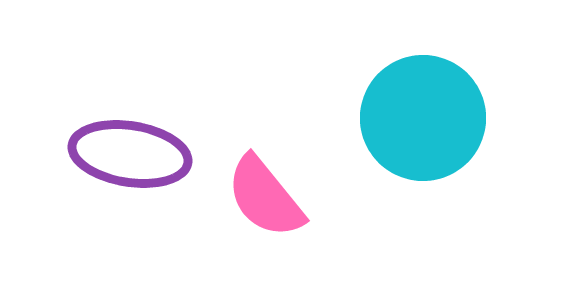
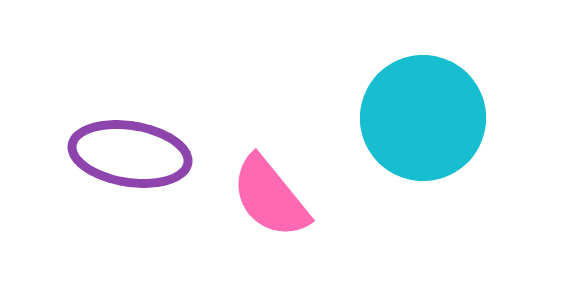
pink semicircle: moved 5 px right
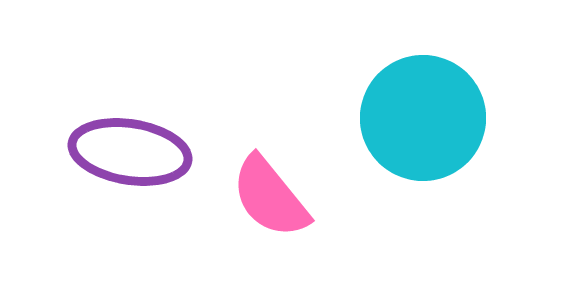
purple ellipse: moved 2 px up
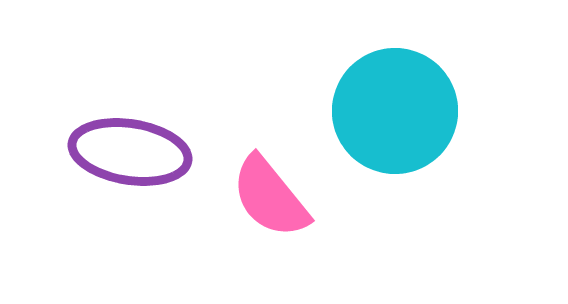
cyan circle: moved 28 px left, 7 px up
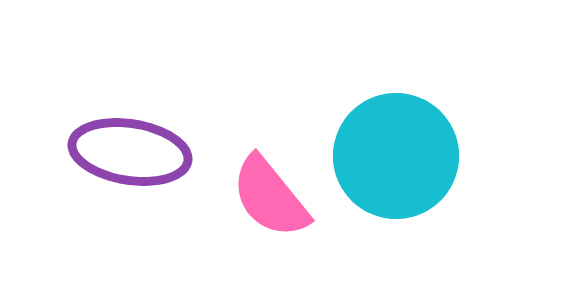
cyan circle: moved 1 px right, 45 px down
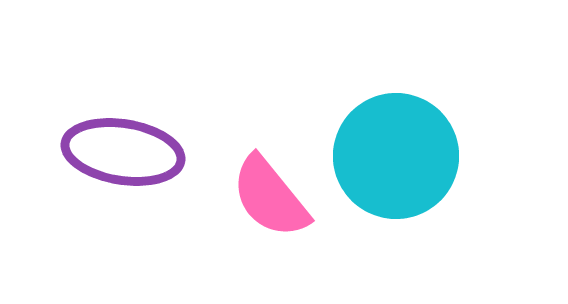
purple ellipse: moved 7 px left
